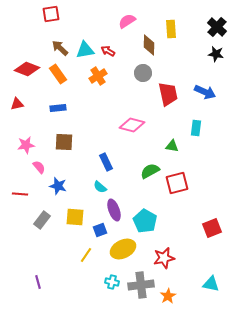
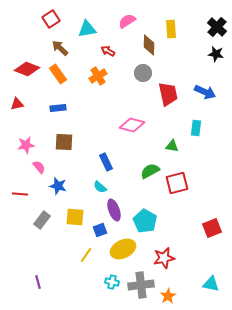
red square at (51, 14): moved 5 px down; rotated 24 degrees counterclockwise
cyan triangle at (85, 50): moved 2 px right, 21 px up
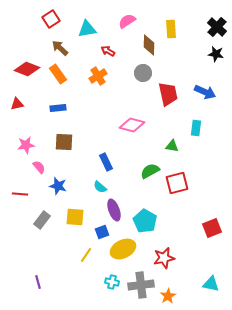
blue square at (100, 230): moved 2 px right, 2 px down
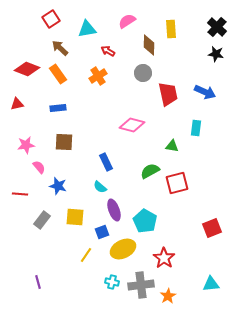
red star at (164, 258): rotated 25 degrees counterclockwise
cyan triangle at (211, 284): rotated 18 degrees counterclockwise
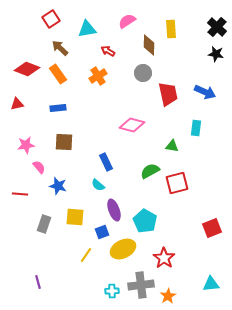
cyan semicircle at (100, 187): moved 2 px left, 2 px up
gray rectangle at (42, 220): moved 2 px right, 4 px down; rotated 18 degrees counterclockwise
cyan cross at (112, 282): moved 9 px down; rotated 16 degrees counterclockwise
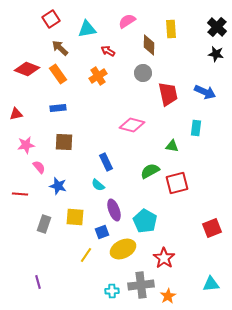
red triangle at (17, 104): moved 1 px left, 10 px down
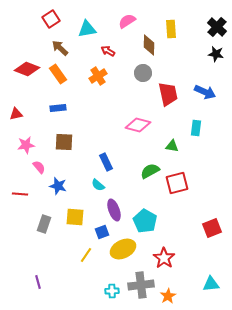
pink diamond at (132, 125): moved 6 px right
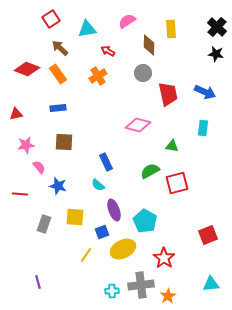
cyan rectangle at (196, 128): moved 7 px right
red square at (212, 228): moved 4 px left, 7 px down
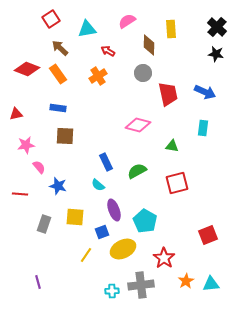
blue rectangle at (58, 108): rotated 14 degrees clockwise
brown square at (64, 142): moved 1 px right, 6 px up
green semicircle at (150, 171): moved 13 px left
orange star at (168, 296): moved 18 px right, 15 px up
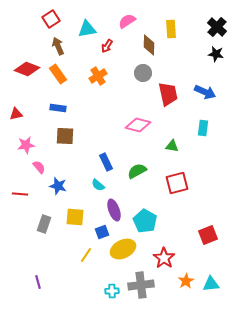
brown arrow at (60, 48): moved 2 px left, 2 px up; rotated 24 degrees clockwise
red arrow at (108, 51): moved 1 px left, 5 px up; rotated 88 degrees counterclockwise
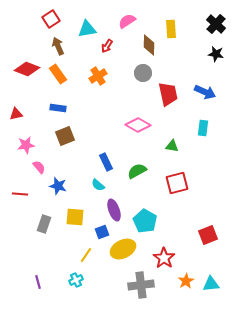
black cross at (217, 27): moved 1 px left, 3 px up
pink diamond at (138, 125): rotated 15 degrees clockwise
brown square at (65, 136): rotated 24 degrees counterclockwise
cyan cross at (112, 291): moved 36 px left, 11 px up; rotated 24 degrees counterclockwise
